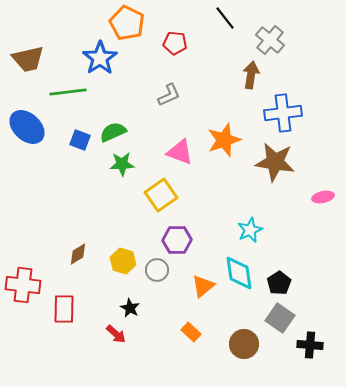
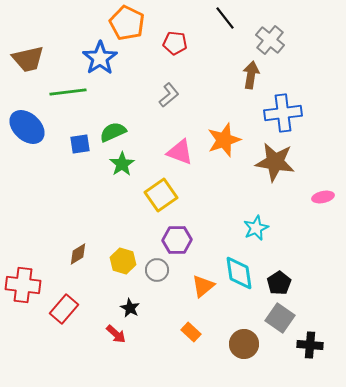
gray L-shape: rotated 15 degrees counterclockwise
blue square: moved 4 px down; rotated 30 degrees counterclockwise
green star: rotated 30 degrees counterclockwise
cyan star: moved 6 px right, 2 px up
red rectangle: rotated 40 degrees clockwise
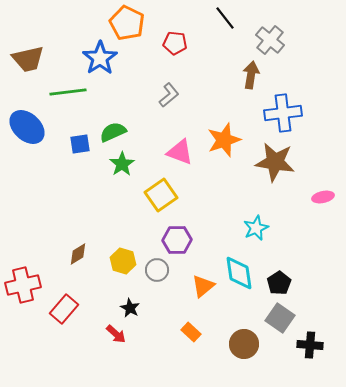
red cross: rotated 20 degrees counterclockwise
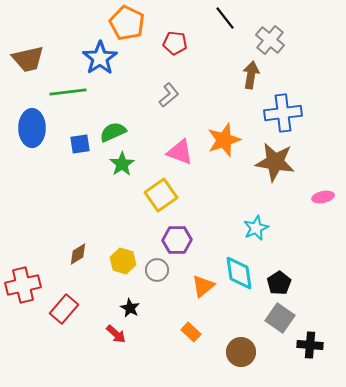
blue ellipse: moved 5 px right, 1 px down; rotated 48 degrees clockwise
brown circle: moved 3 px left, 8 px down
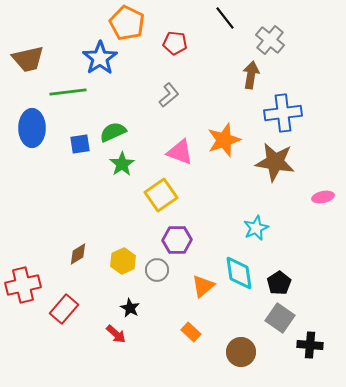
yellow hexagon: rotated 20 degrees clockwise
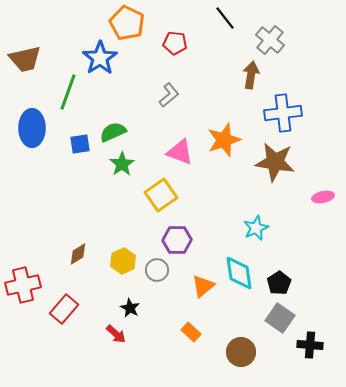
brown trapezoid: moved 3 px left
green line: rotated 63 degrees counterclockwise
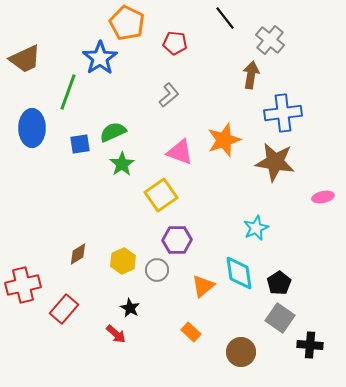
brown trapezoid: rotated 12 degrees counterclockwise
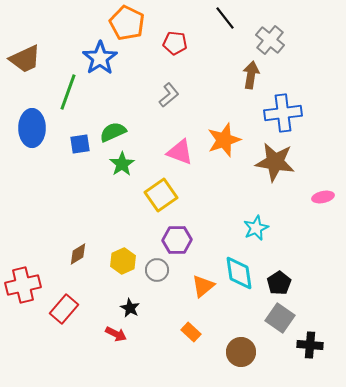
red arrow: rotated 15 degrees counterclockwise
